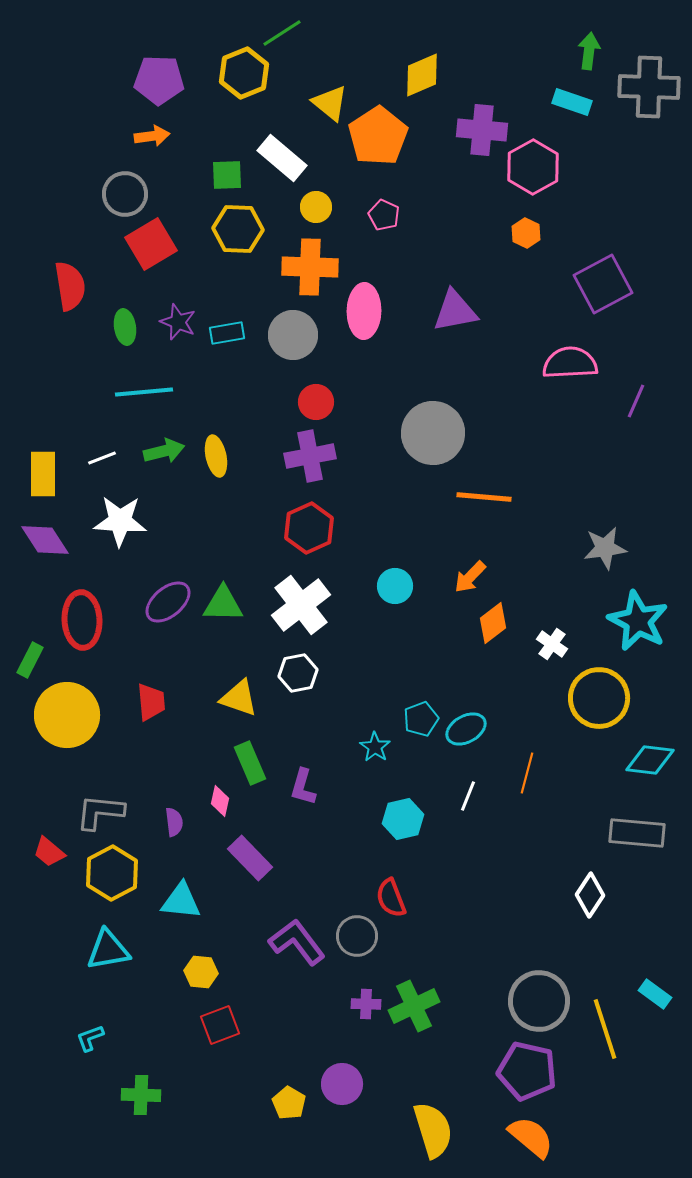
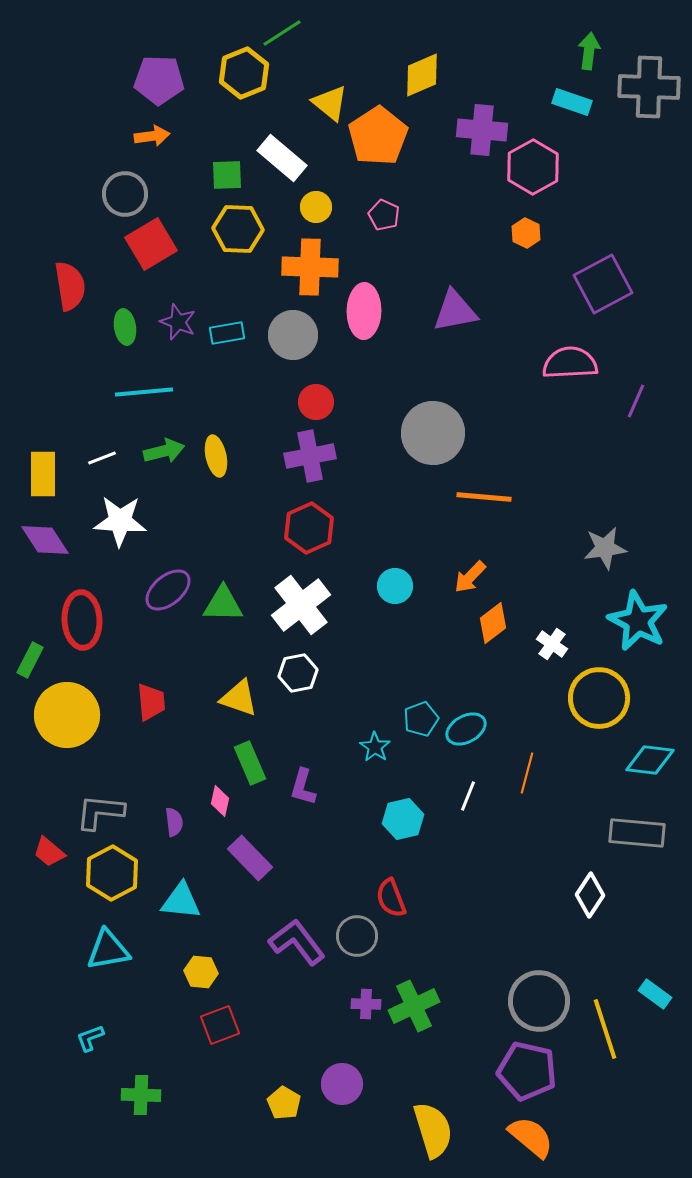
purple ellipse at (168, 602): moved 12 px up
yellow pentagon at (289, 1103): moved 5 px left
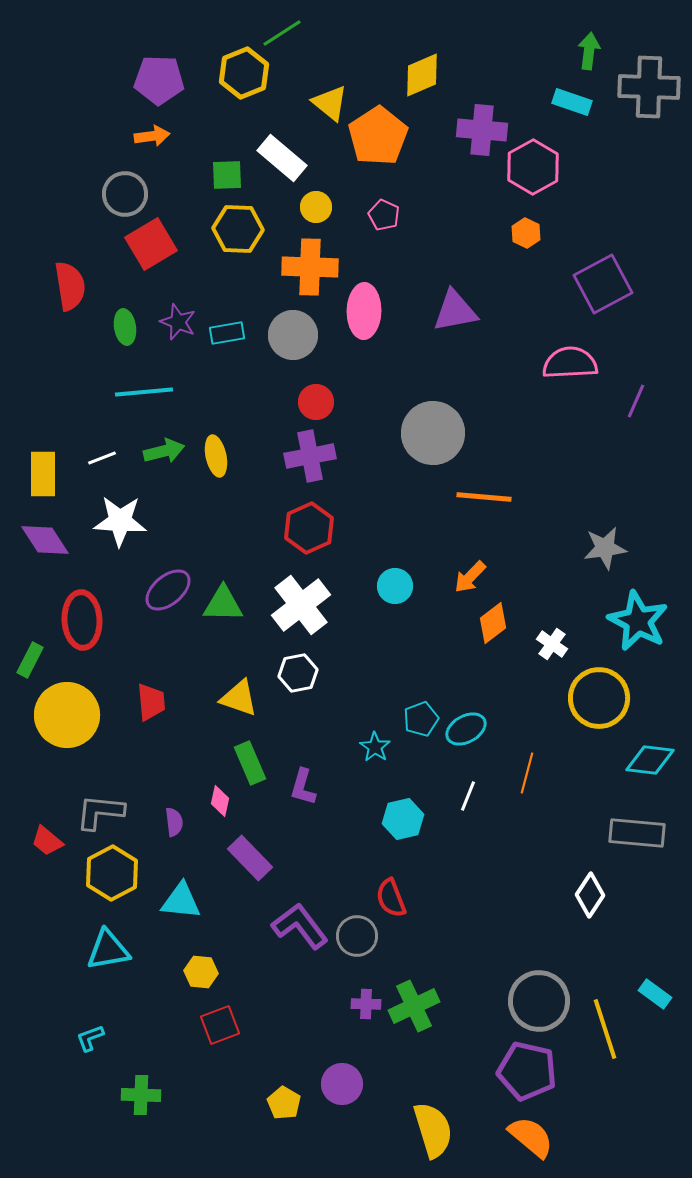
red trapezoid at (49, 852): moved 2 px left, 11 px up
purple L-shape at (297, 942): moved 3 px right, 16 px up
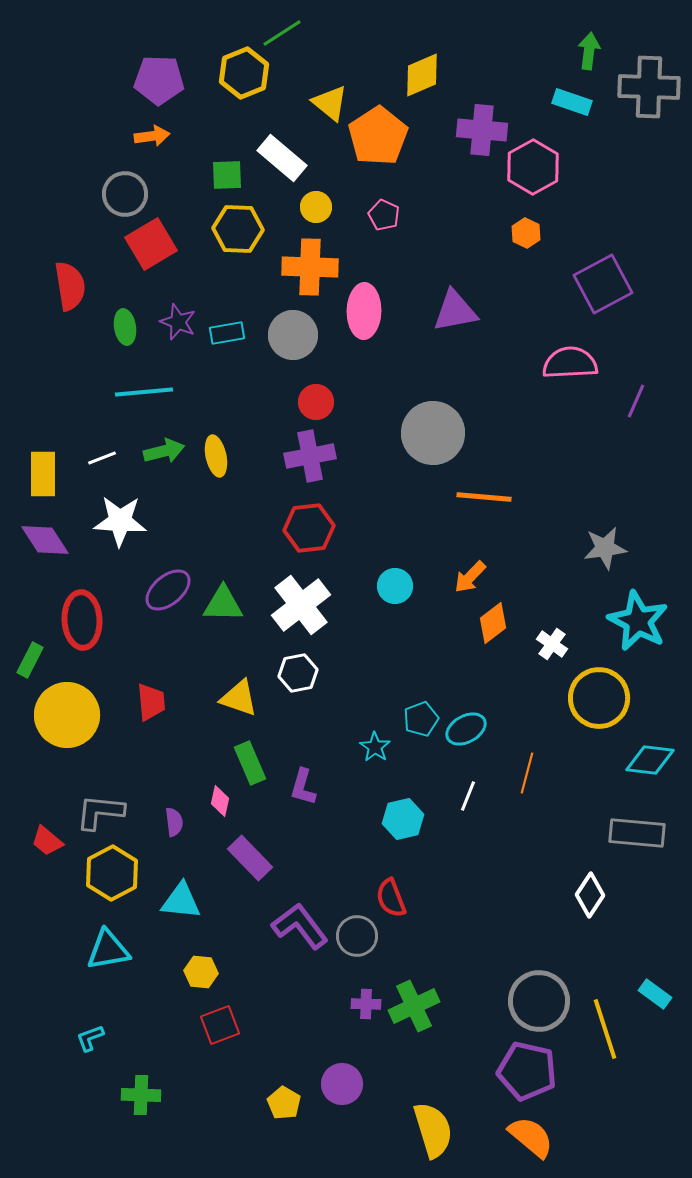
red hexagon at (309, 528): rotated 18 degrees clockwise
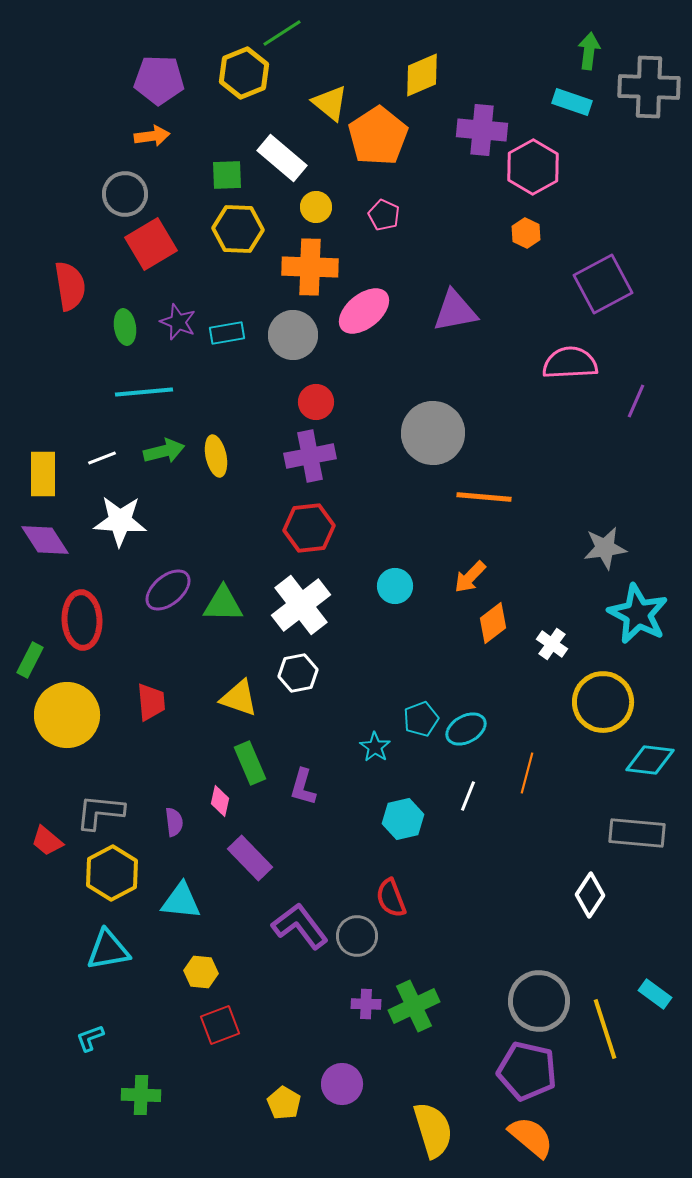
pink ellipse at (364, 311): rotated 50 degrees clockwise
cyan star at (638, 621): moved 7 px up
yellow circle at (599, 698): moved 4 px right, 4 px down
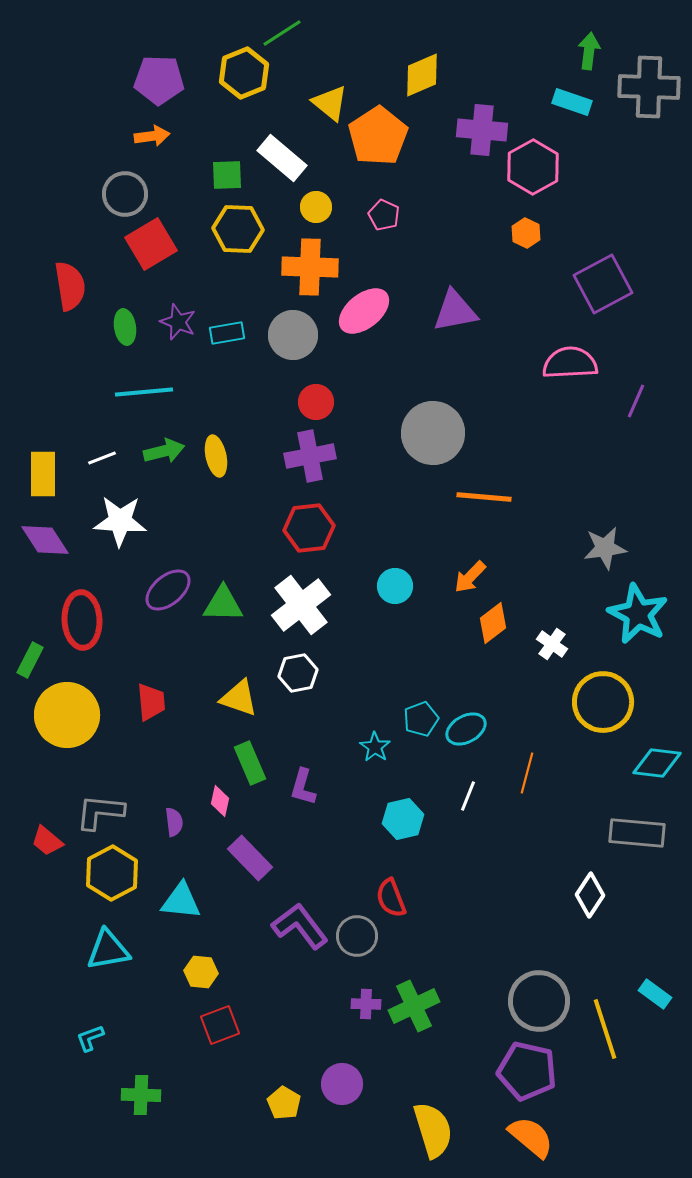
cyan diamond at (650, 760): moved 7 px right, 3 px down
